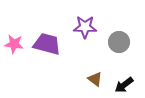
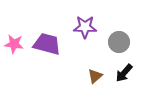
brown triangle: moved 3 px up; rotated 42 degrees clockwise
black arrow: moved 12 px up; rotated 12 degrees counterclockwise
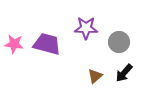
purple star: moved 1 px right, 1 px down
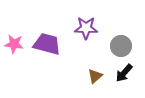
gray circle: moved 2 px right, 4 px down
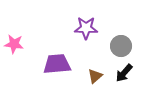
purple trapezoid: moved 10 px right, 20 px down; rotated 20 degrees counterclockwise
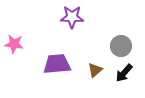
purple star: moved 14 px left, 11 px up
brown triangle: moved 6 px up
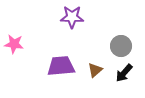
purple trapezoid: moved 4 px right, 2 px down
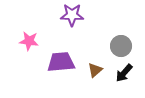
purple star: moved 2 px up
pink star: moved 15 px right, 3 px up
purple trapezoid: moved 4 px up
